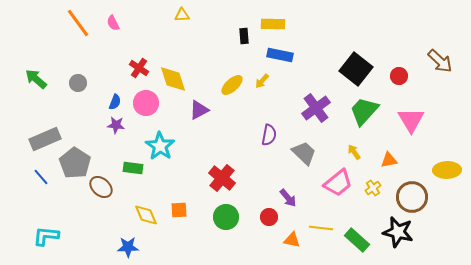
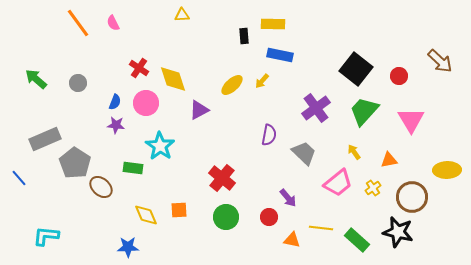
blue line at (41, 177): moved 22 px left, 1 px down
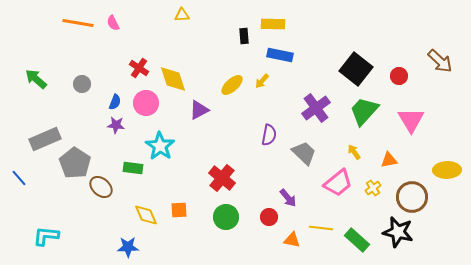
orange line at (78, 23): rotated 44 degrees counterclockwise
gray circle at (78, 83): moved 4 px right, 1 px down
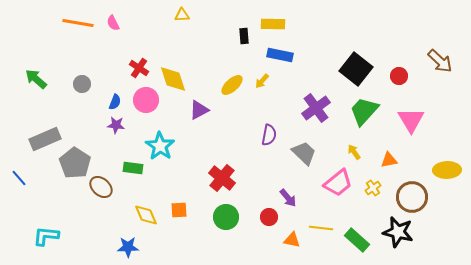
pink circle at (146, 103): moved 3 px up
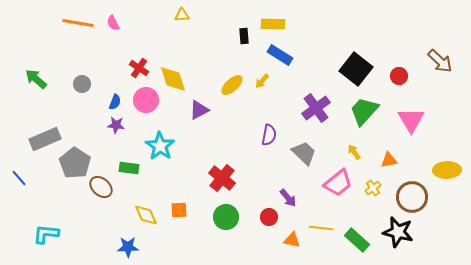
blue rectangle at (280, 55): rotated 20 degrees clockwise
green rectangle at (133, 168): moved 4 px left
cyan L-shape at (46, 236): moved 2 px up
